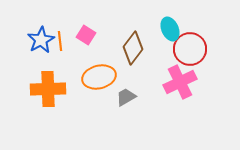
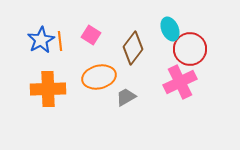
pink square: moved 5 px right
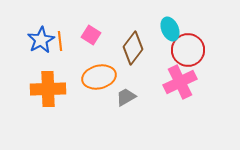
red circle: moved 2 px left, 1 px down
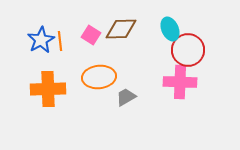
brown diamond: moved 12 px left, 19 px up; rotated 52 degrees clockwise
orange ellipse: rotated 8 degrees clockwise
pink cross: rotated 28 degrees clockwise
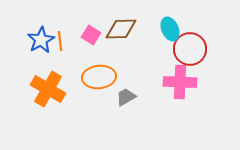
red circle: moved 2 px right, 1 px up
orange cross: rotated 32 degrees clockwise
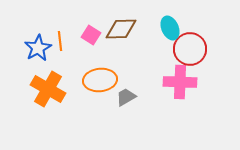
cyan ellipse: moved 1 px up
blue star: moved 3 px left, 8 px down
orange ellipse: moved 1 px right, 3 px down
